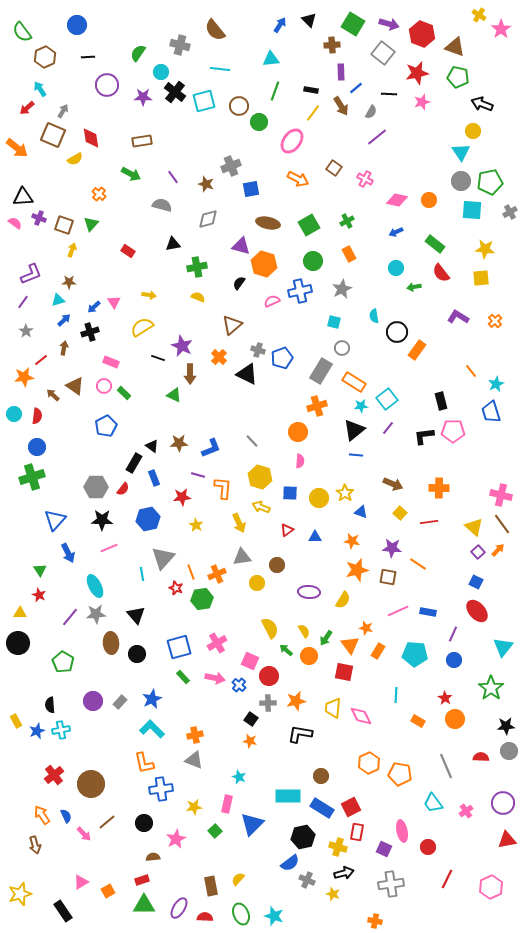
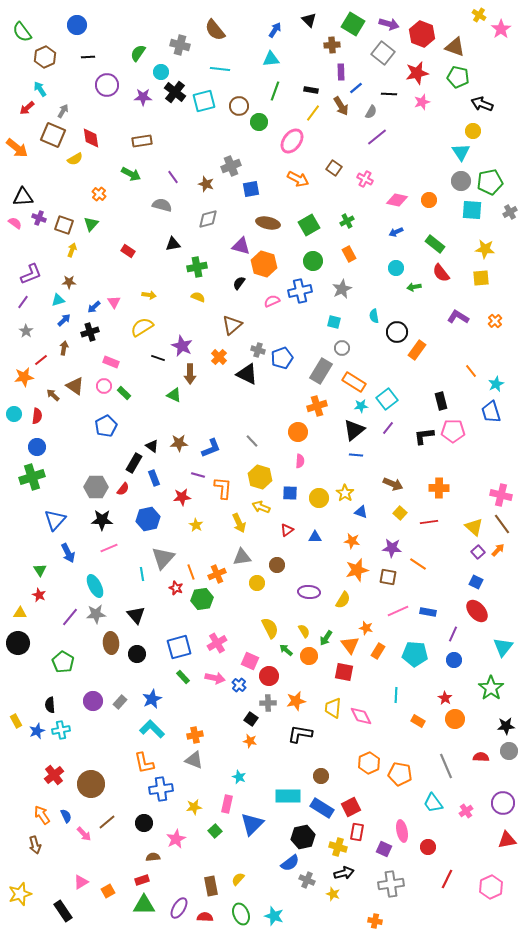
blue arrow at (280, 25): moved 5 px left, 5 px down
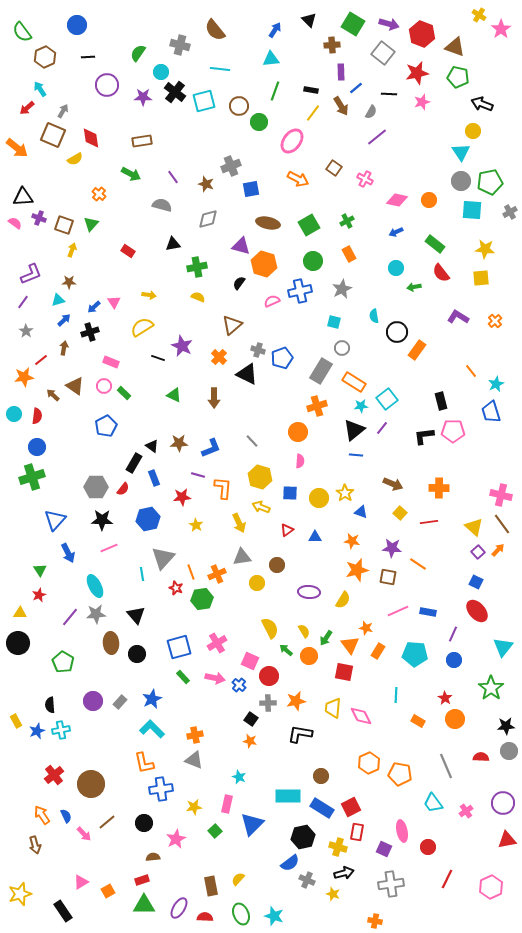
brown arrow at (190, 374): moved 24 px right, 24 px down
purple line at (388, 428): moved 6 px left
red star at (39, 595): rotated 24 degrees clockwise
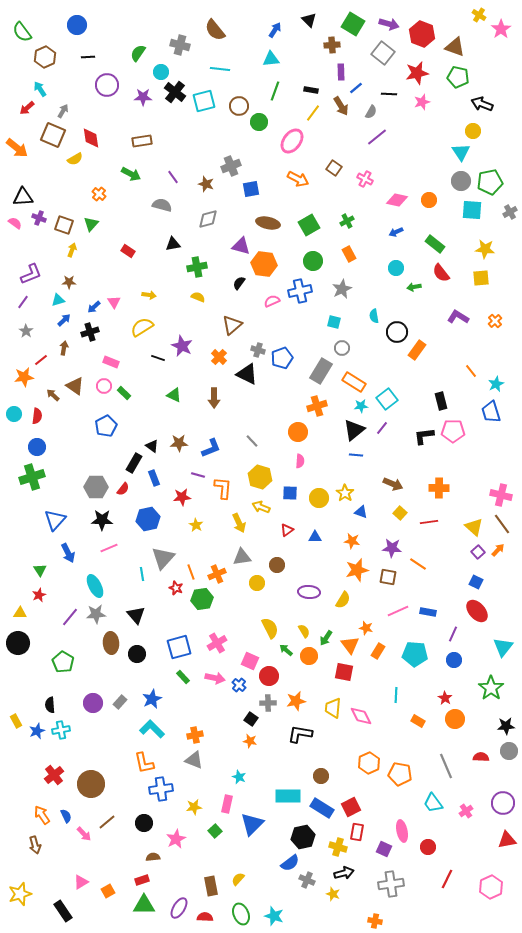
orange hexagon at (264, 264): rotated 10 degrees counterclockwise
purple circle at (93, 701): moved 2 px down
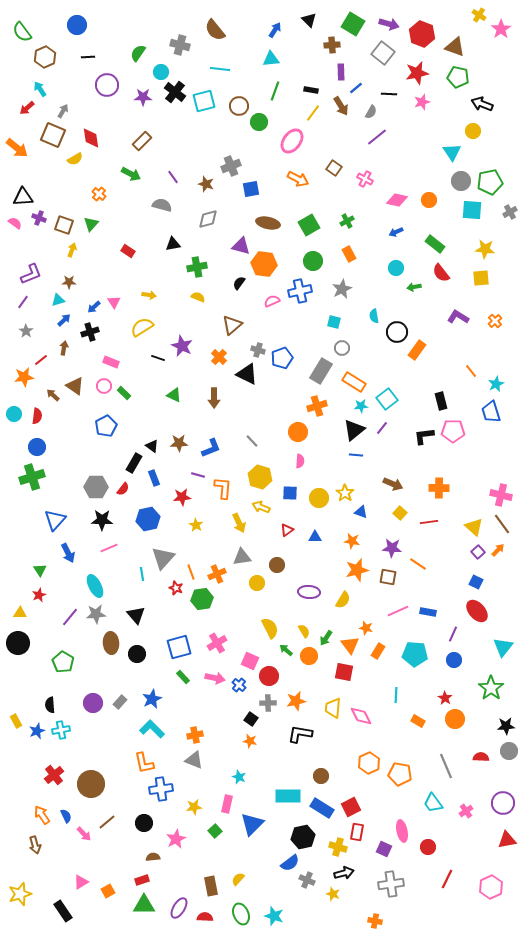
brown rectangle at (142, 141): rotated 36 degrees counterclockwise
cyan triangle at (461, 152): moved 9 px left
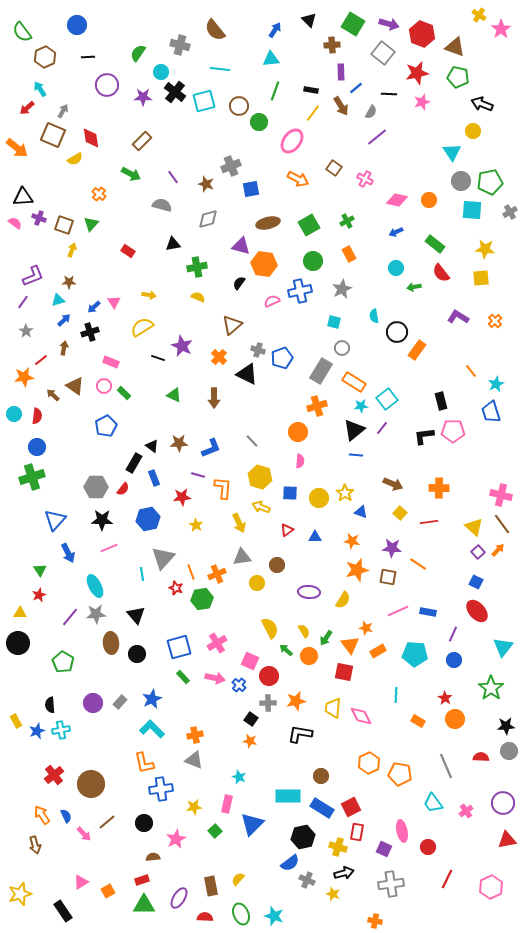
brown ellipse at (268, 223): rotated 25 degrees counterclockwise
purple L-shape at (31, 274): moved 2 px right, 2 px down
orange rectangle at (378, 651): rotated 28 degrees clockwise
purple ellipse at (179, 908): moved 10 px up
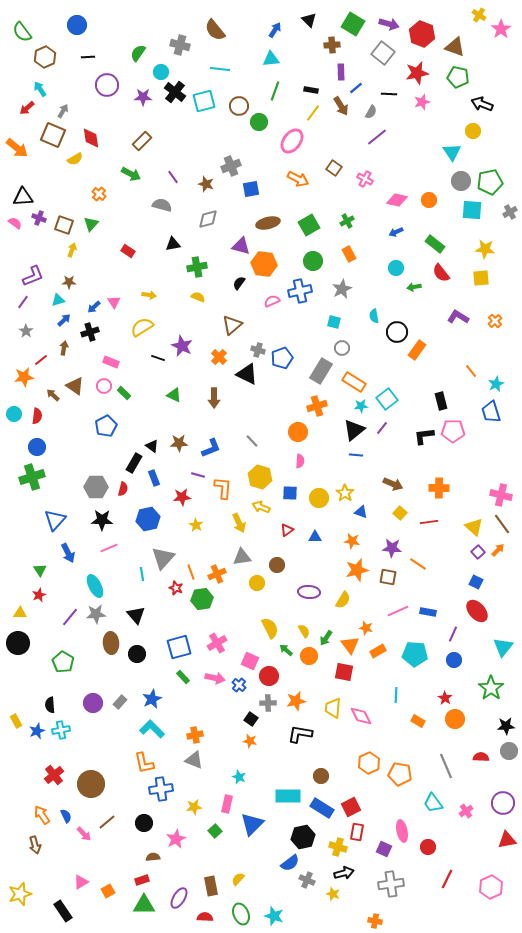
red semicircle at (123, 489): rotated 24 degrees counterclockwise
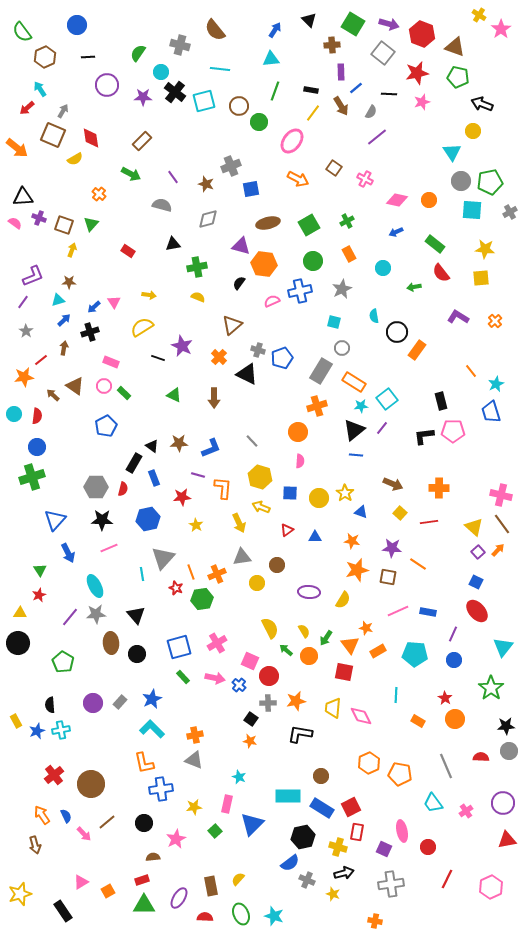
cyan circle at (396, 268): moved 13 px left
